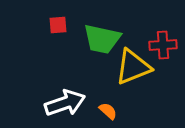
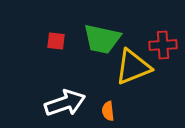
red square: moved 2 px left, 16 px down; rotated 12 degrees clockwise
orange semicircle: rotated 138 degrees counterclockwise
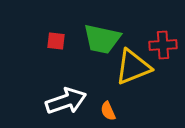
white arrow: moved 1 px right, 2 px up
orange semicircle: rotated 18 degrees counterclockwise
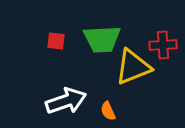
green trapezoid: rotated 15 degrees counterclockwise
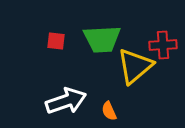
yellow triangle: moved 2 px right, 1 px up; rotated 18 degrees counterclockwise
orange semicircle: moved 1 px right
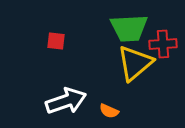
green trapezoid: moved 27 px right, 11 px up
red cross: moved 1 px up
yellow triangle: moved 3 px up
orange semicircle: rotated 42 degrees counterclockwise
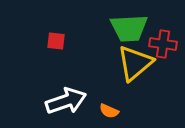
red cross: rotated 12 degrees clockwise
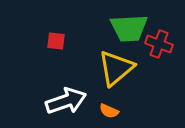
red cross: moved 4 px left; rotated 12 degrees clockwise
yellow triangle: moved 19 px left, 5 px down
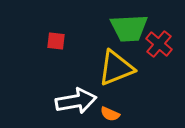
red cross: rotated 20 degrees clockwise
yellow triangle: rotated 18 degrees clockwise
white arrow: moved 10 px right; rotated 9 degrees clockwise
orange semicircle: moved 1 px right, 3 px down
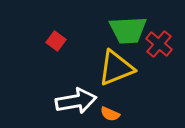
green trapezoid: moved 1 px left, 2 px down
red square: rotated 30 degrees clockwise
